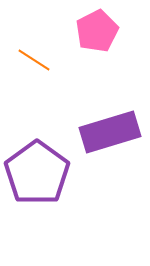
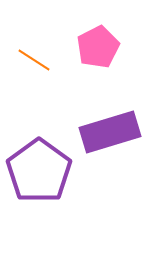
pink pentagon: moved 1 px right, 16 px down
purple pentagon: moved 2 px right, 2 px up
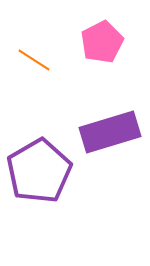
pink pentagon: moved 4 px right, 5 px up
purple pentagon: rotated 6 degrees clockwise
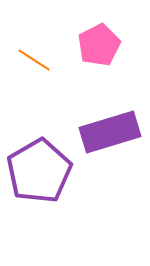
pink pentagon: moved 3 px left, 3 px down
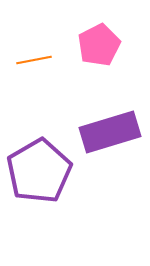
orange line: rotated 44 degrees counterclockwise
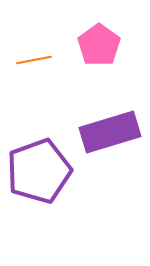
pink pentagon: rotated 9 degrees counterclockwise
purple pentagon: rotated 10 degrees clockwise
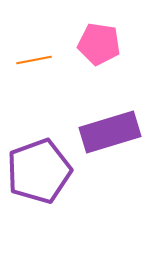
pink pentagon: moved 1 px up; rotated 27 degrees counterclockwise
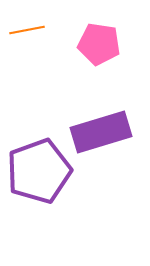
orange line: moved 7 px left, 30 px up
purple rectangle: moved 9 px left
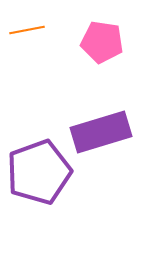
pink pentagon: moved 3 px right, 2 px up
purple pentagon: moved 1 px down
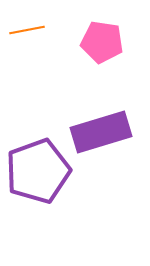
purple pentagon: moved 1 px left, 1 px up
